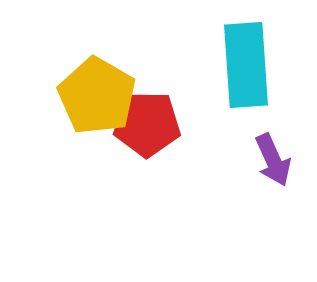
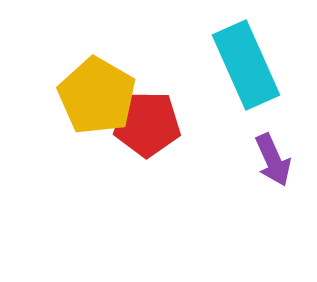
cyan rectangle: rotated 20 degrees counterclockwise
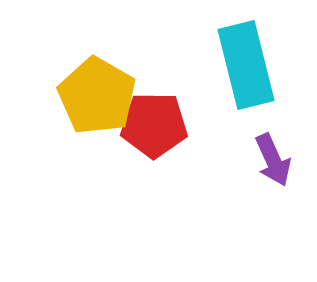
cyan rectangle: rotated 10 degrees clockwise
red pentagon: moved 7 px right, 1 px down
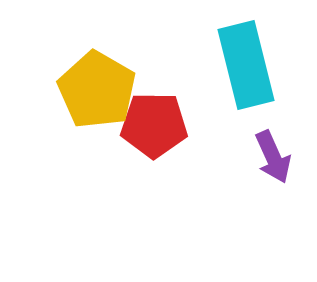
yellow pentagon: moved 6 px up
purple arrow: moved 3 px up
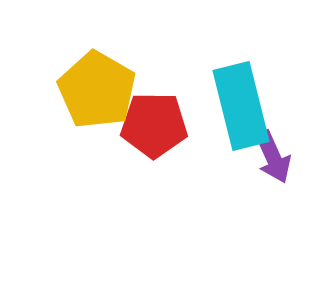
cyan rectangle: moved 5 px left, 41 px down
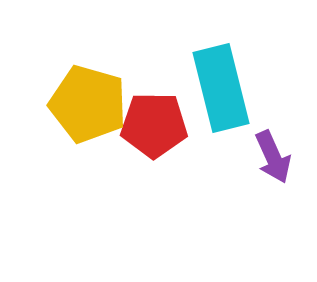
yellow pentagon: moved 9 px left, 14 px down; rotated 14 degrees counterclockwise
cyan rectangle: moved 20 px left, 18 px up
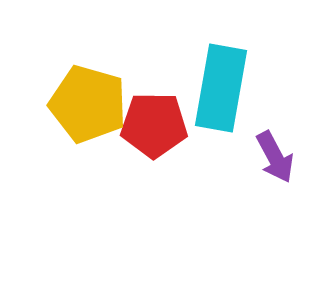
cyan rectangle: rotated 24 degrees clockwise
purple arrow: moved 2 px right; rotated 4 degrees counterclockwise
